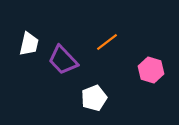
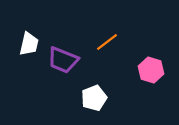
purple trapezoid: rotated 24 degrees counterclockwise
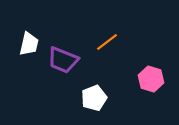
pink hexagon: moved 9 px down
